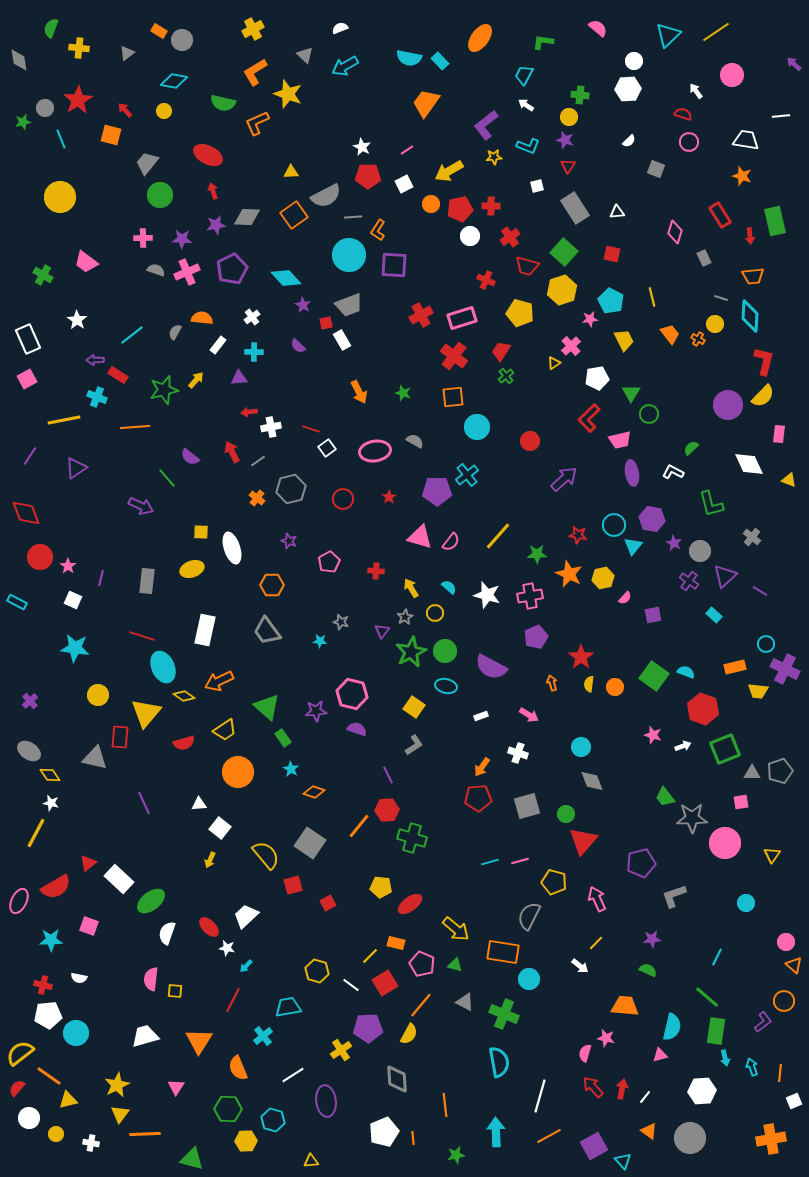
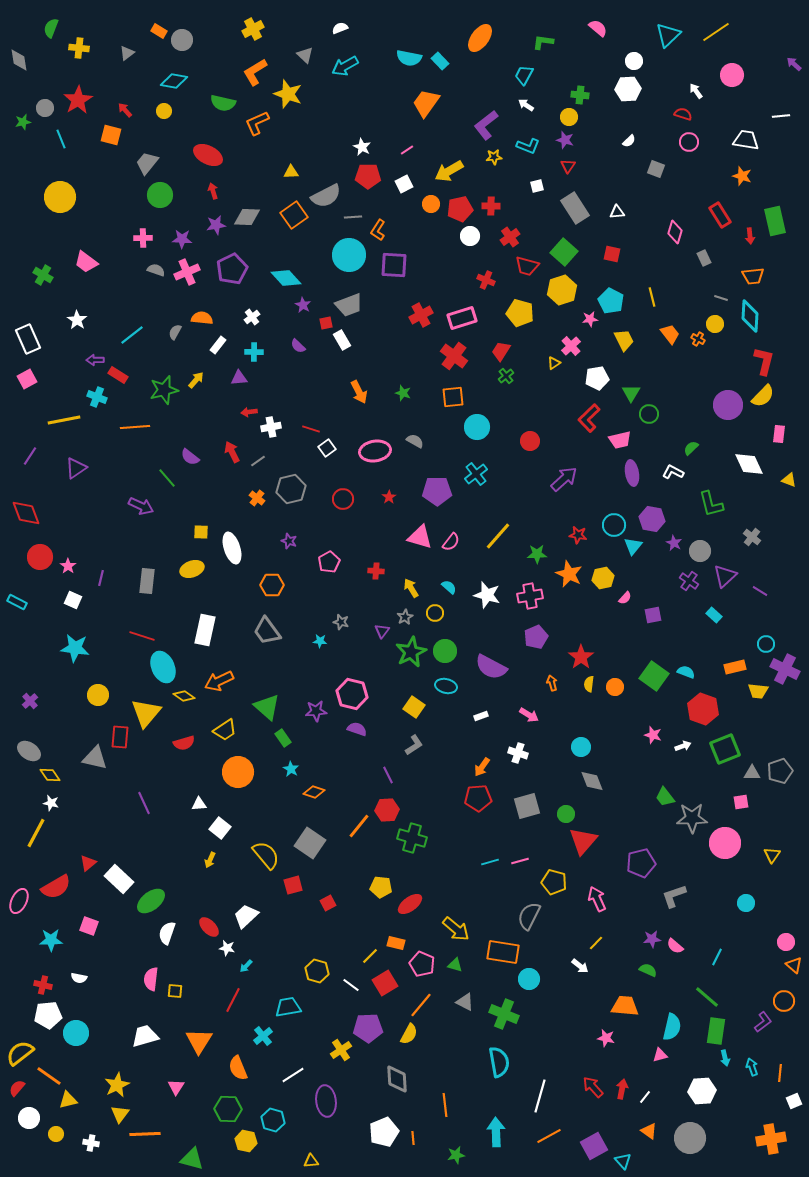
cyan cross at (467, 475): moved 9 px right, 1 px up
pink semicircle at (585, 1053): moved 90 px right, 107 px up; rotated 66 degrees counterclockwise
yellow hexagon at (246, 1141): rotated 15 degrees clockwise
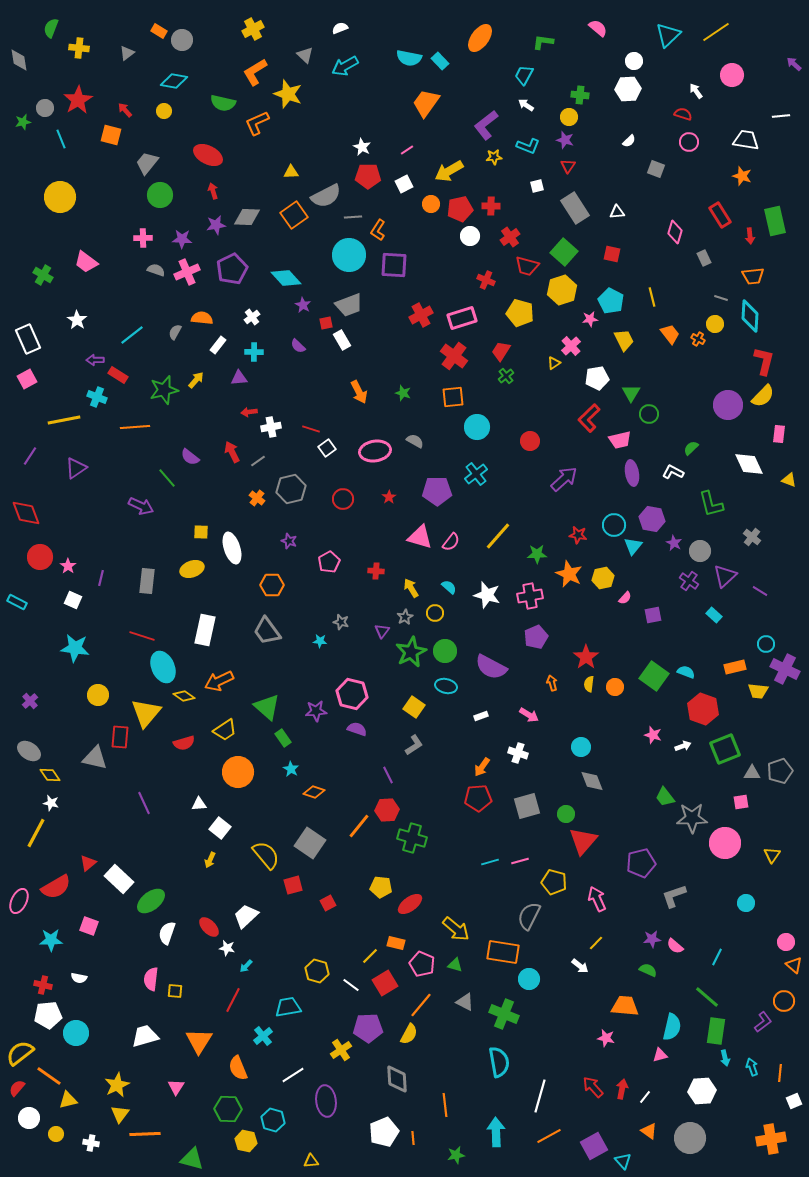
red star at (581, 657): moved 5 px right
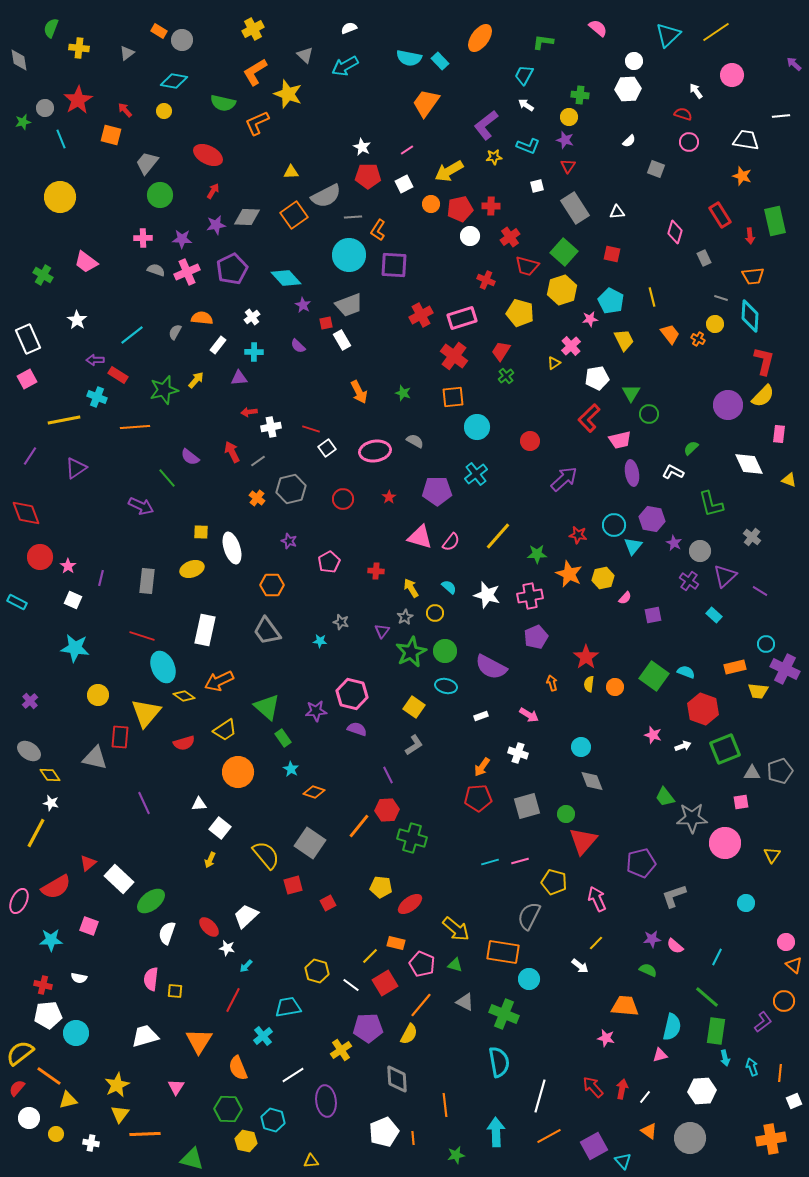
white semicircle at (340, 28): moved 9 px right
red arrow at (213, 191): rotated 49 degrees clockwise
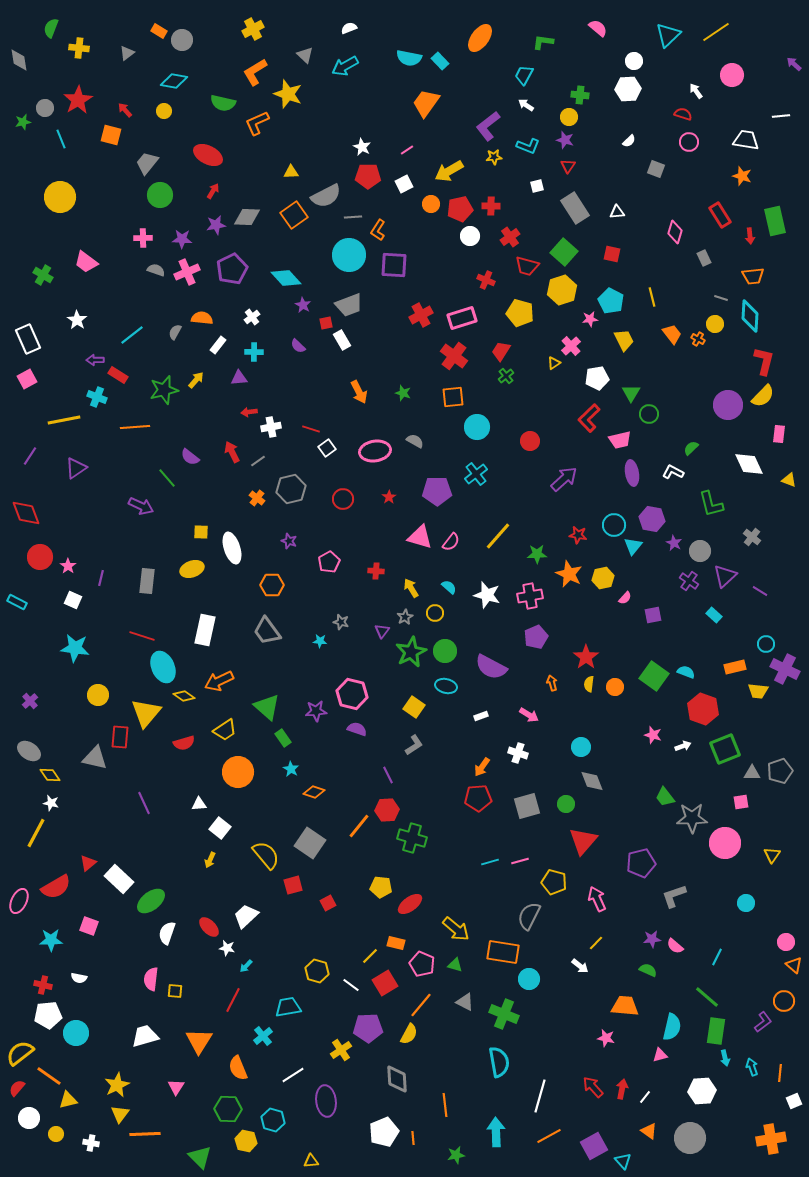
purple L-shape at (486, 125): moved 2 px right, 1 px down
orange trapezoid at (670, 334): moved 2 px right
green circle at (566, 814): moved 10 px up
green triangle at (192, 1159): moved 8 px right, 2 px up; rotated 30 degrees clockwise
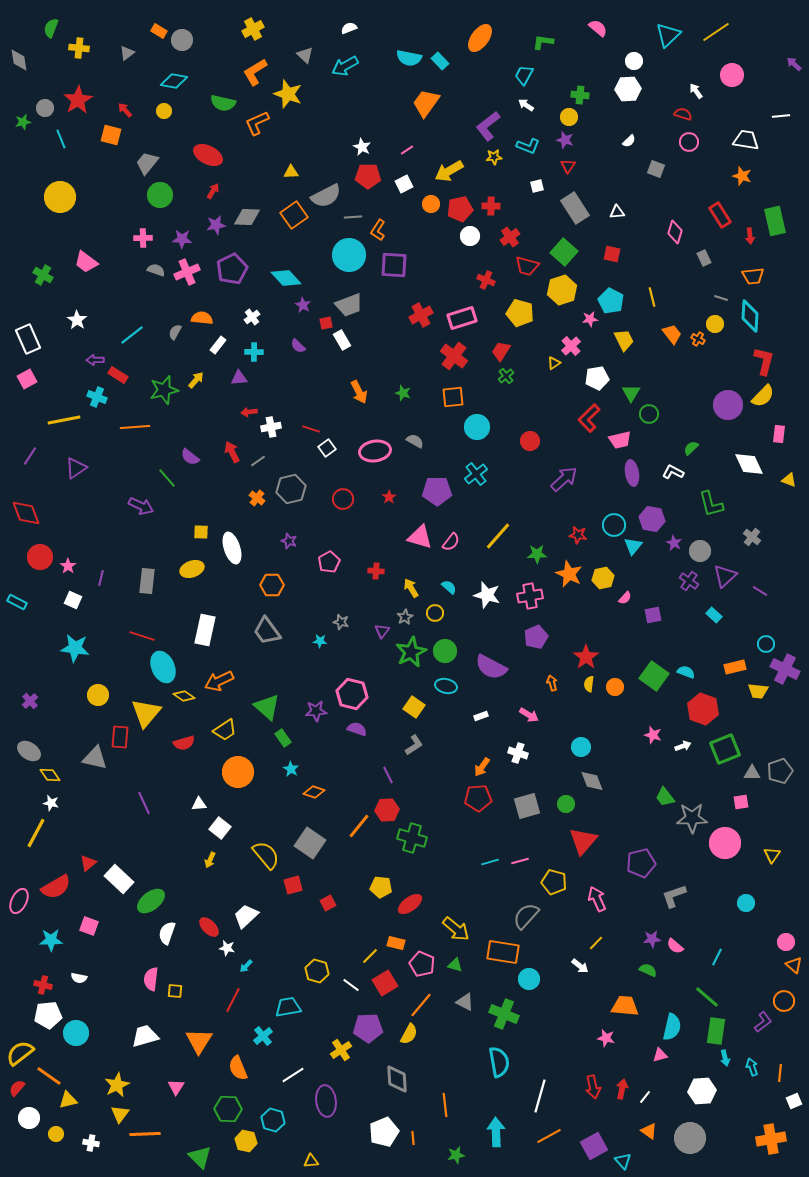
gray semicircle at (529, 916): moved 3 px left; rotated 16 degrees clockwise
red arrow at (593, 1087): rotated 150 degrees counterclockwise
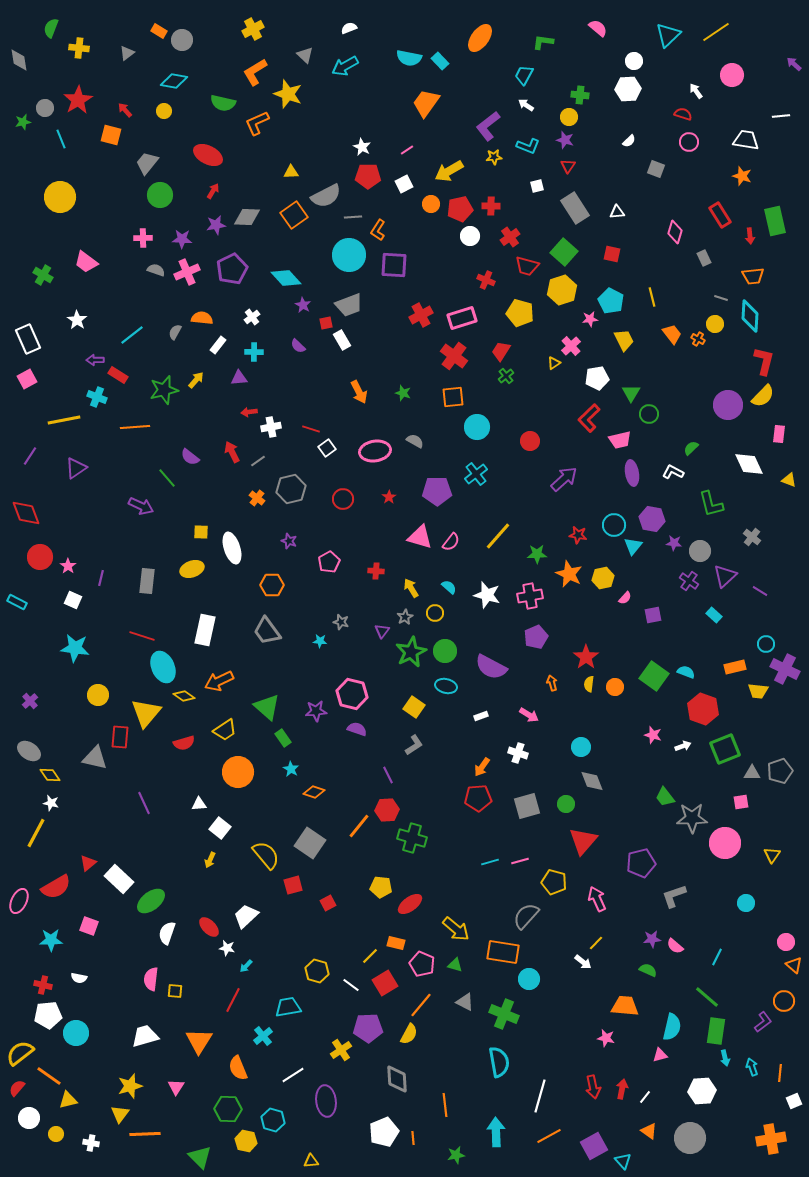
purple star at (674, 543): rotated 21 degrees counterclockwise
white arrow at (580, 966): moved 3 px right, 4 px up
yellow star at (117, 1085): moved 13 px right, 1 px down; rotated 10 degrees clockwise
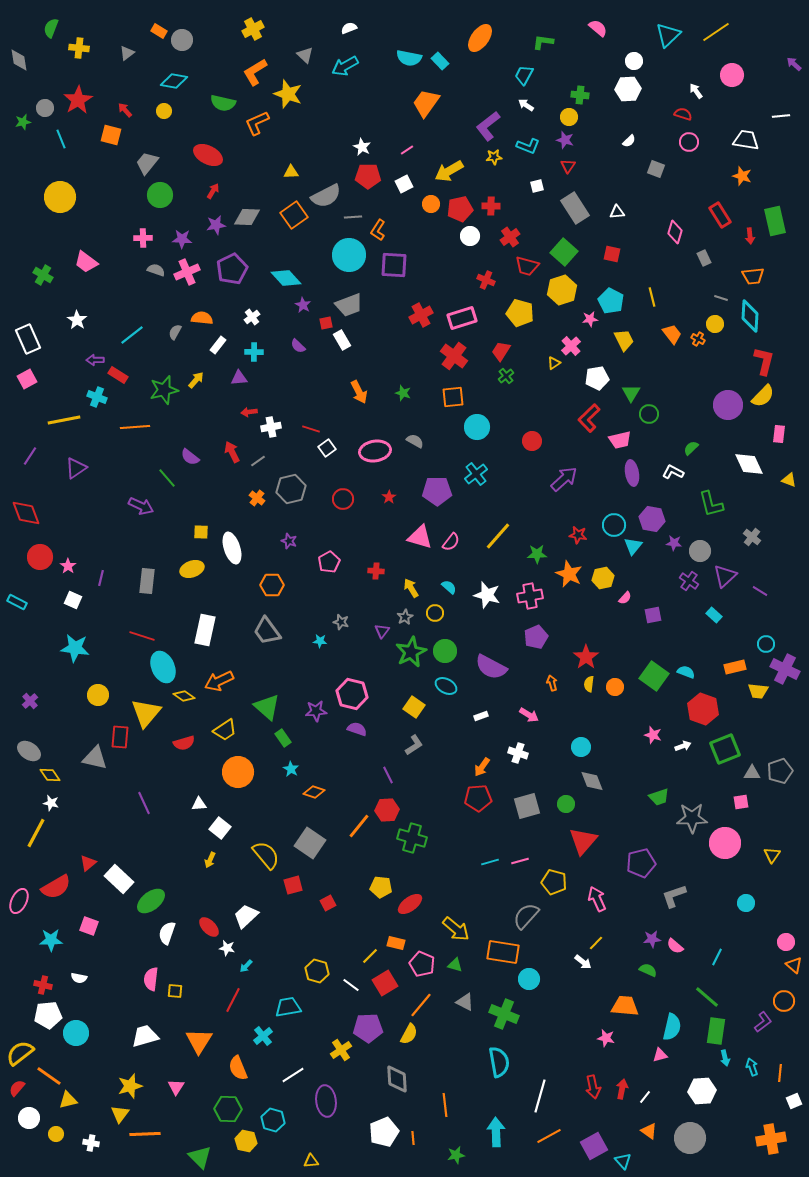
red circle at (530, 441): moved 2 px right
cyan ellipse at (446, 686): rotated 15 degrees clockwise
green trapezoid at (665, 797): moved 6 px left; rotated 70 degrees counterclockwise
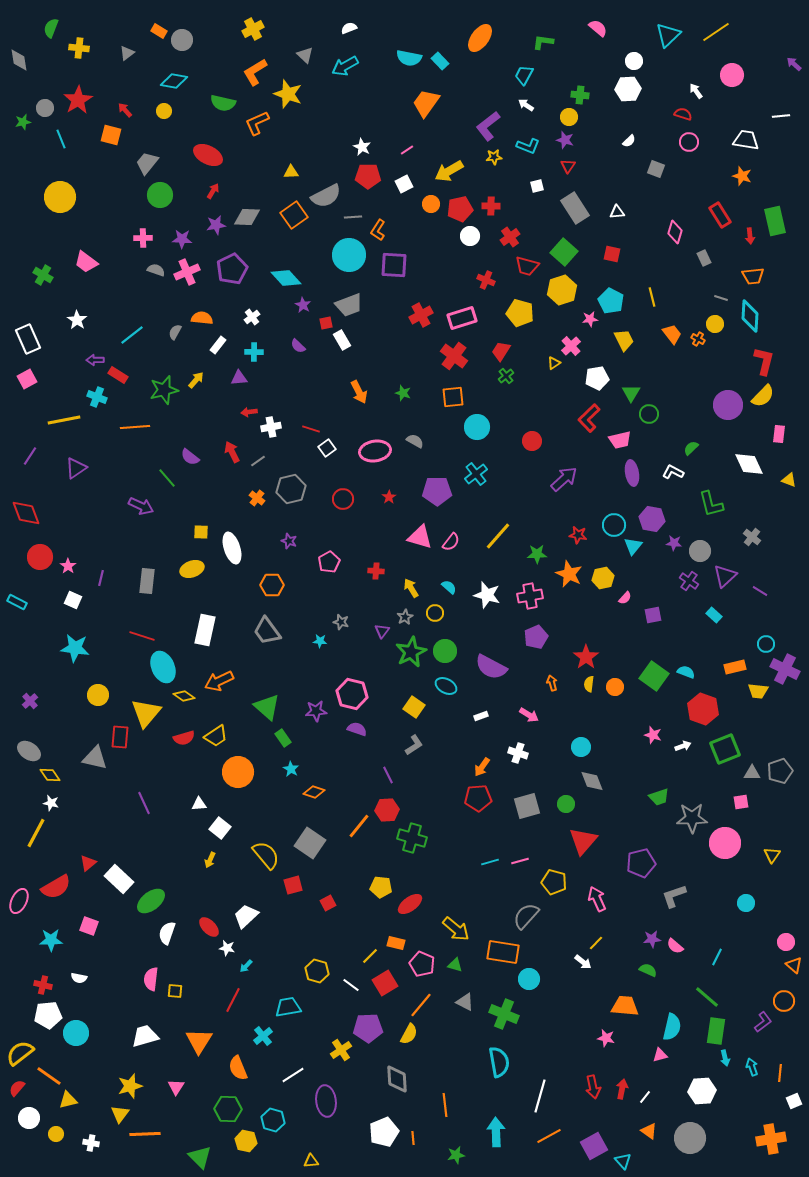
yellow trapezoid at (225, 730): moved 9 px left, 6 px down
red semicircle at (184, 743): moved 5 px up
